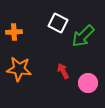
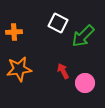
orange star: rotated 15 degrees counterclockwise
pink circle: moved 3 px left
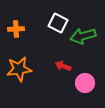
orange cross: moved 2 px right, 3 px up
green arrow: rotated 30 degrees clockwise
red arrow: moved 5 px up; rotated 42 degrees counterclockwise
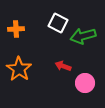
orange star: rotated 30 degrees counterclockwise
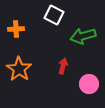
white square: moved 4 px left, 8 px up
red arrow: rotated 84 degrees clockwise
pink circle: moved 4 px right, 1 px down
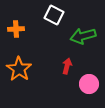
red arrow: moved 4 px right
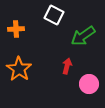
green arrow: rotated 20 degrees counterclockwise
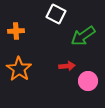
white square: moved 2 px right, 1 px up
orange cross: moved 2 px down
red arrow: rotated 70 degrees clockwise
pink circle: moved 1 px left, 3 px up
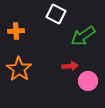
red arrow: moved 3 px right
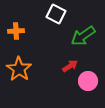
red arrow: rotated 28 degrees counterclockwise
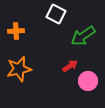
orange star: rotated 25 degrees clockwise
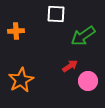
white square: rotated 24 degrees counterclockwise
orange star: moved 2 px right, 11 px down; rotated 15 degrees counterclockwise
